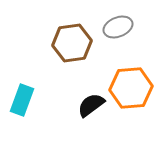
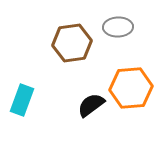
gray ellipse: rotated 20 degrees clockwise
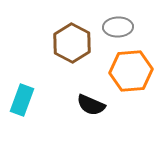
brown hexagon: rotated 24 degrees counterclockwise
orange hexagon: moved 17 px up
black semicircle: rotated 120 degrees counterclockwise
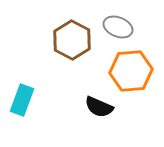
gray ellipse: rotated 24 degrees clockwise
brown hexagon: moved 3 px up
black semicircle: moved 8 px right, 2 px down
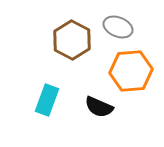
cyan rectangle: moved 25 px right
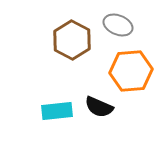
gray ellipse: moved 2 px up
cyan rectangle: moved 10 px right, 11 px down; rotated 64 degrees clockwise
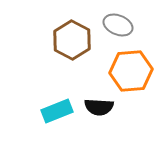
black semicircle: rotated 20 degrees counterclockwise
cyan rectangle: rotated 16 degrees counterclockwise
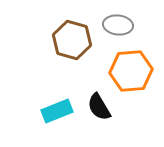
gray ellipse: rotated 16 degrees counterclockwise
brown hexagon: rotated 12 degrees counterclockwise
black semicircle: rotated 56 degrees clockwise
